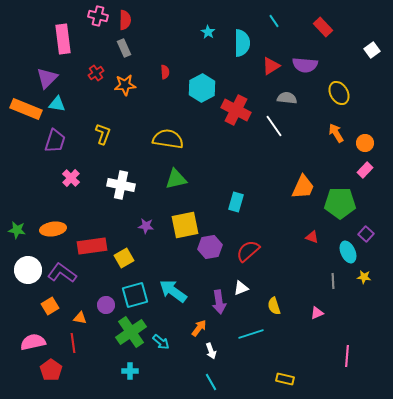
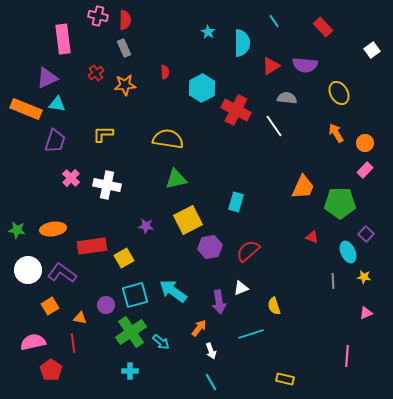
purple triangle at (47, 78): rotated 20 degrees clockwise
yellow L-shape at (103, 134): rotated 110 degrees counterclockwise
white cross at (121, 185): moved 14 px left
yellow square at (185, 225): moved 3 px right, 5 px up; rotated 16 degrees counterclockwise
pink triangle at (317, 313): moved 49 px right
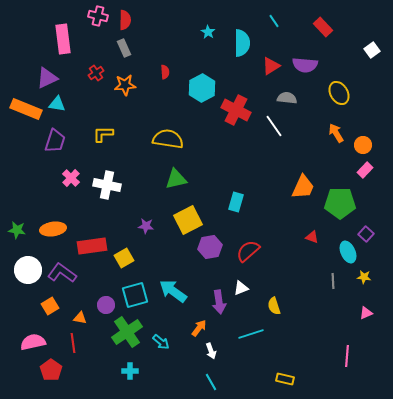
orange circle at (365, 143): moved 2 px left, 2 px down
green cross at (131, 332): moved 4 px left
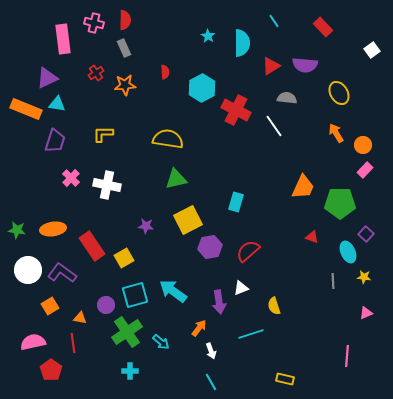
pink cross at (98, 16): moved 4 px left, 7 px down
cyan star at (208, 32): moved 4 px down
red rectangle at (92, 246): rotated 64 degrees clockwise
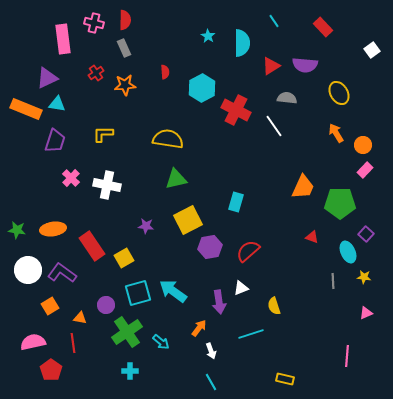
cyan square at (135, 295): moved 3 px right, 2 px up
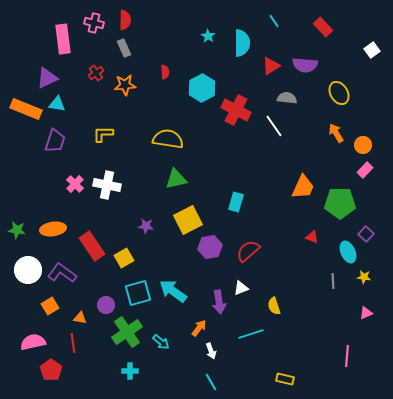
pink cross at (71, 178): moved 4 px right, 6 px down
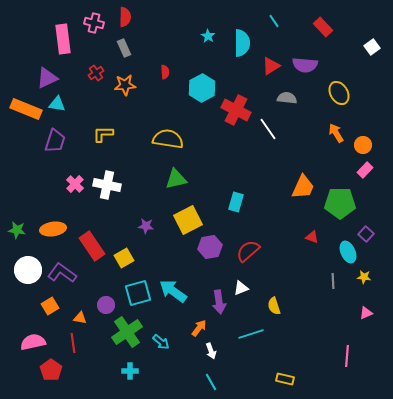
red semicircle at (125, 20): moved 3 px up
white square at (372, 50): moved 3 px up
white line at (274, 126): moved 6 px left, 3 px down
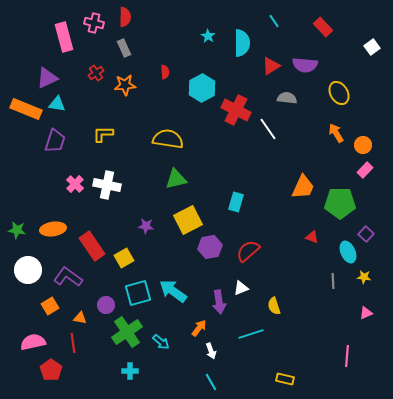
pink rectangle at (63, 39): moved 1 px right, 2 px up; rotated 8 degrees counterclockwise
purple L-shape at (62, 273): moved 6 px right, 4 px down
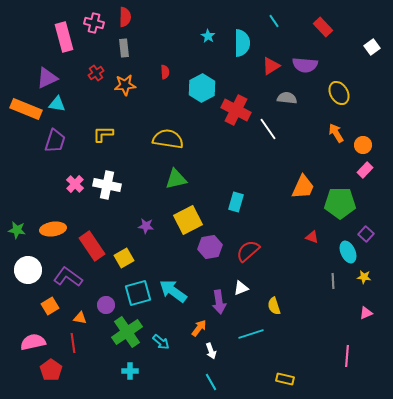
gray rectangle at (124, 48): rotated 18 degrees clockwise
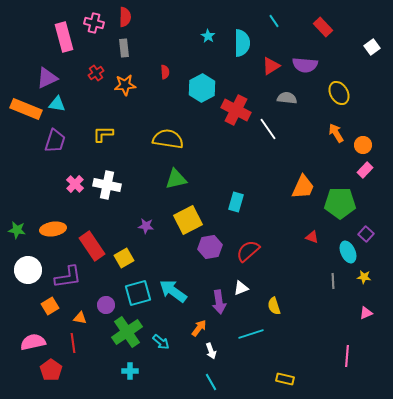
purple L-shape at (68, 277): rotated 136 degrees clockwise
